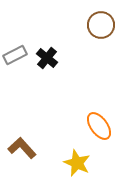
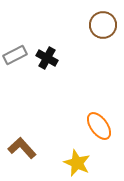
brown circle: moved 2 px right
black cross: rotated 10 degrees counterclockwise
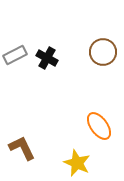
brown circle: moved 27 px down
brown L-shape: rotated 16 degrees clockwise
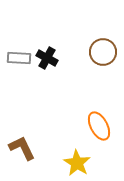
gray rectangle: moved 4 px right, 3 px down; rotated 30 degrees clockwise
orange ellipse: rotated 8 degrees clockwise
yellow star: rotated 8 degrees clockwise
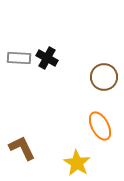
brown circle: moved 1 px right, 25 px down
orange ellipse: moved 1 px right
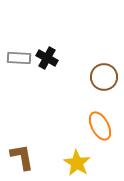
brown L-shape: moved 9 px down; rotated 16 degrees clockwise
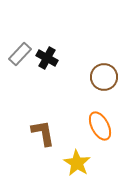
gray rectangle: moved 1 px right, 4 px up; rotated 50 degrees counterclockwise
brown L-shape: moved 21 px right, 24 px up
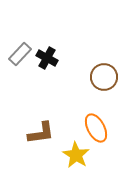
orange ellipse: moved 4 px left, 2 px down
brown L-shape: moved 2 px left; rotated 92 degrees clockwise
yellow star: moved 1 px left, 8 px up
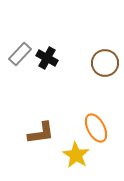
brown circle: moved 1 px right, 14 px up
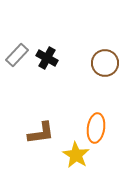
gray rectangle: moved 3 px left, 1 px down
orange ellipse: rotated 36 degrees clockwise
